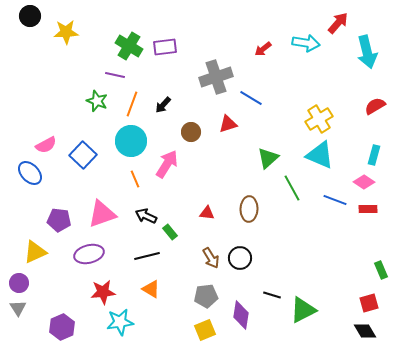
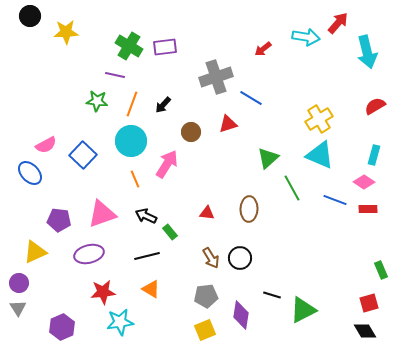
cyan arrow at (306, 43): moved 6 px up
green star at (97, 101): rotated 15 degrees counterclockwise
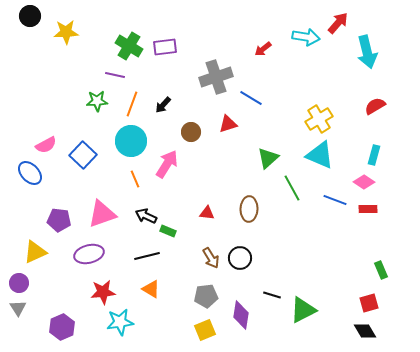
green star at (97, 101): rotated 10 degrees counterclockwise
green rectangle at (170, 232): moved 2 px left, 1 px up; rotated 28 degrees counterclockwise
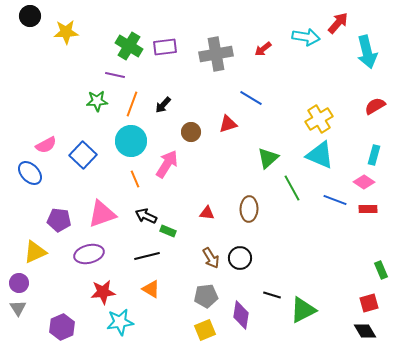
gray cross at (216, 77): moved 23 px up; rotated 8 degrees clockwise
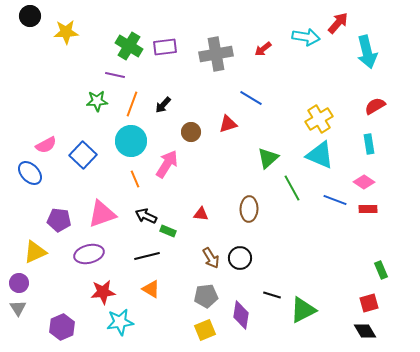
cyan rectangle at (374, 155): moved 5 px left, 11 px up; rotated 24 degrees counterclockwise
red triangle at (207, 213): moved 6 px left, 1 px down
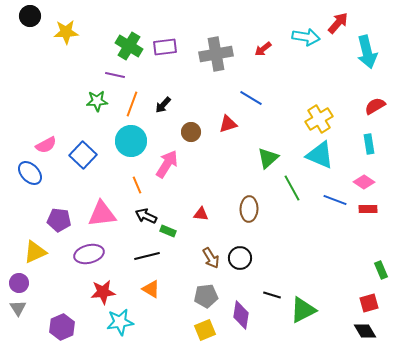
orange line at (135, 179): moved 2 px right, 6 px down
pink triangle at (102, 214): rotated 12 degrees clockwise
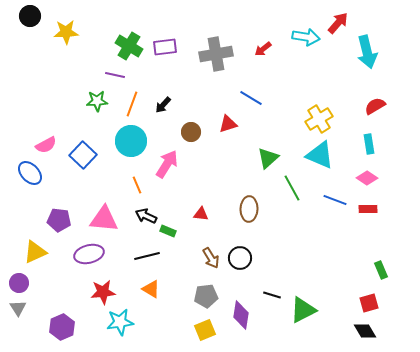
pink diamond at (364, 182): moved 3 px right, 4 px up
pink triangle at (102, 214): moved 2 px right, 5 px down; rotated 12 degrees clockwise
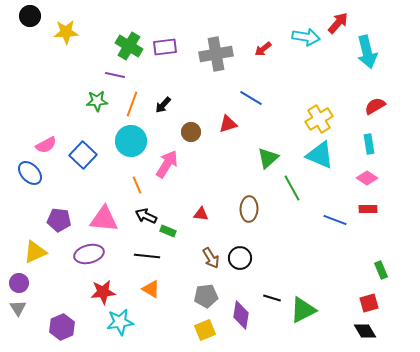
blue line at (335, 200): moved 20 px down
black line at (147, 256): rotated 20 degrees clockwise
black line at (272, 295): moved 3 px down
